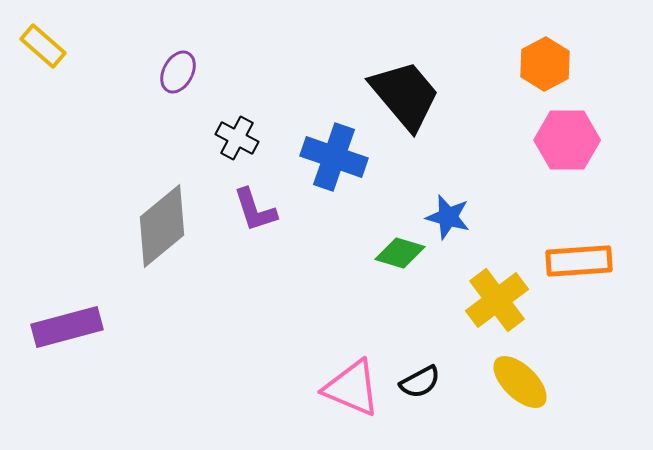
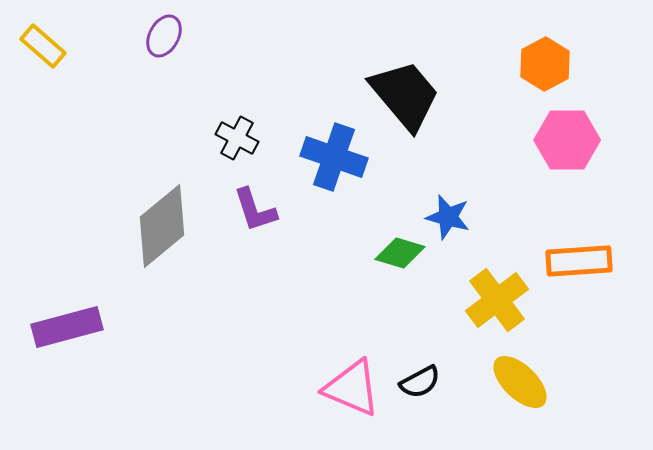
purple ellipse: moved 14 px left, 36 px up
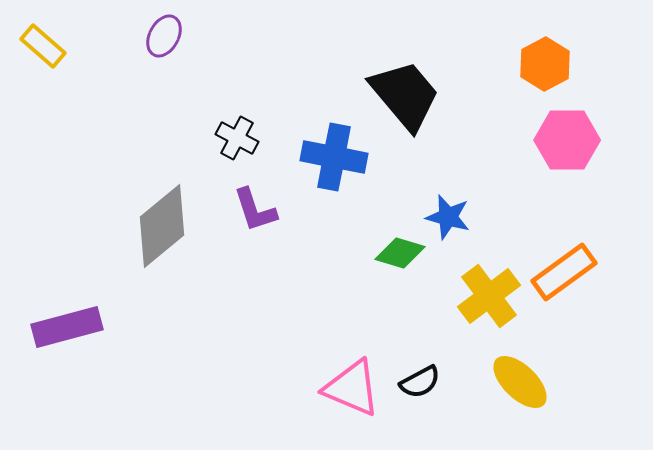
blue cross: rotated 8 degrees counterclockwise
orange rectangle: moved 15 px left, 11 px down; rotated 32 degrees counterclockwise
yellow cross: moved 8 px left, 4 px up
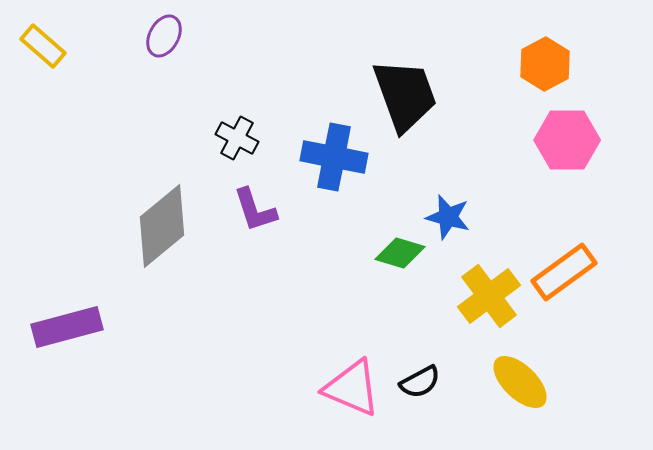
black trapezoid: rotated 20 degrees clockwise
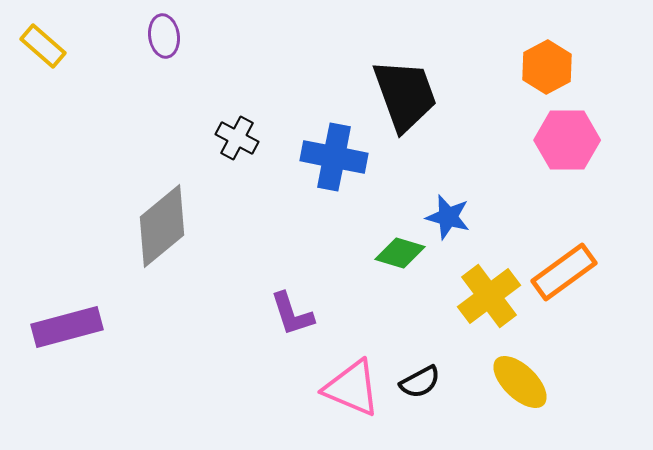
purple ellipse: rotated 36 degrees counterclockwise
orange hexagon: moved 2 px right, 3 px down
purple L-shape: moved 37 px right, 104 px down
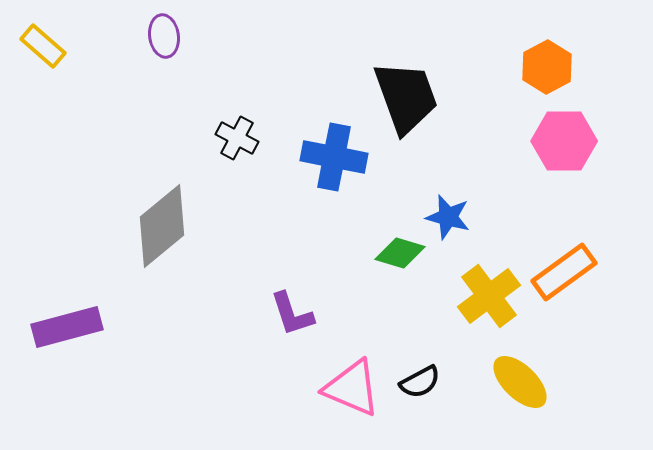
black trapezoid: moved 1 px right, 2 px down
pink hexagon: moved 3 px left, 1 px down
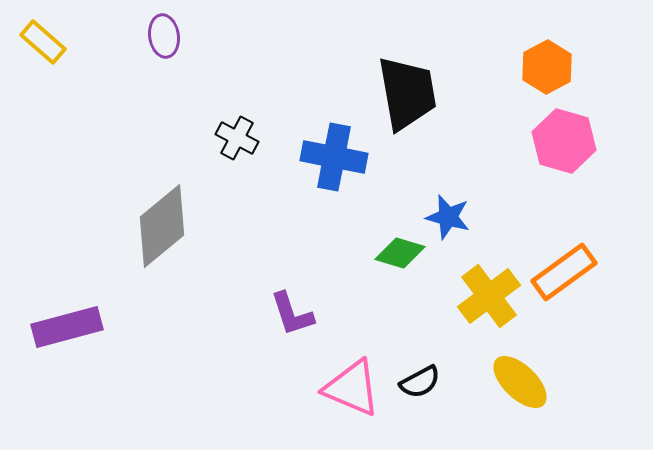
yellow rectangle: moved 4 px up
black trapezoid: moved 1 px right, 4 px up; rotated 10 degrees clockwise
pink hexagon: rotated 16 degrees clockwise
